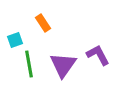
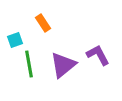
purple triangle: rotated 16 degrees clockwise
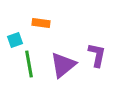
orange rectangle: moved 2 px left; rotated 48 degrees counterclockwise
purple L-shape: moved 1 px left; rotated 40 degrees clockwise
